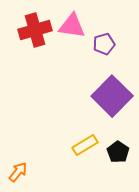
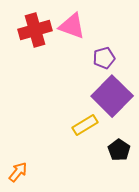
pink triangle: rotated 12 degrees clockwise
purple pentagon: moved 14 px down
yellow rectangle: moved 20 px up
black pentagon: moved 1 px right, 2 px up
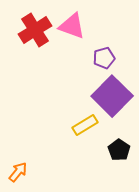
red cross: rotated 16 degrees counterclockwise
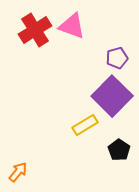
purple pentagon: moved 13 px right
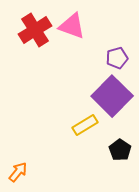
black pentagon: moved 1 px right
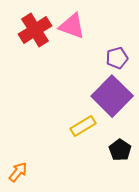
yellow rectangle: moved 2 px left, 1 px down
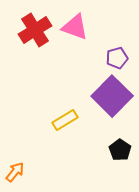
pink triangle: moved 3 px right, 1 px down
yellow rectangle: moved 18 px left, 6 px up
orange arrow: moved 3 px left
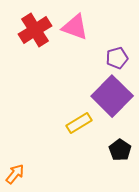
yellow rectangle: moved 14 px right, 3 px down
orange arrow: moved 2 px down
